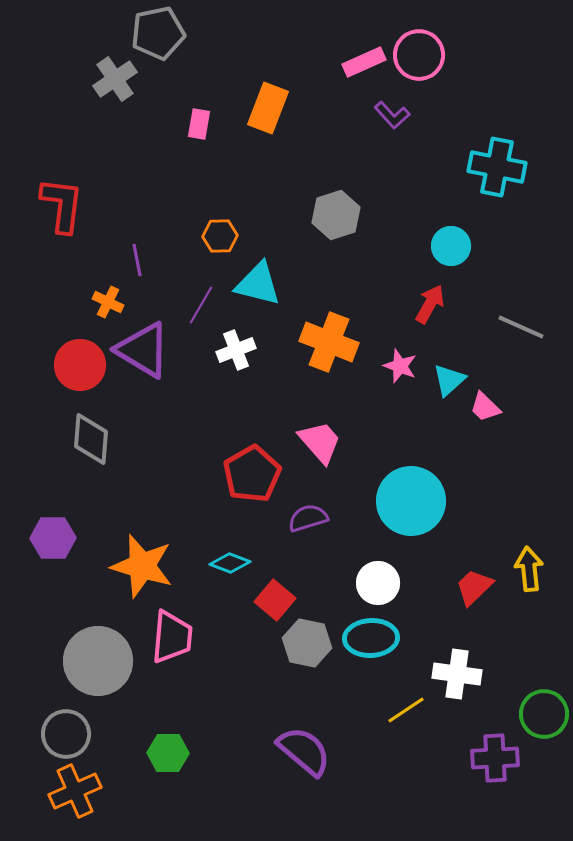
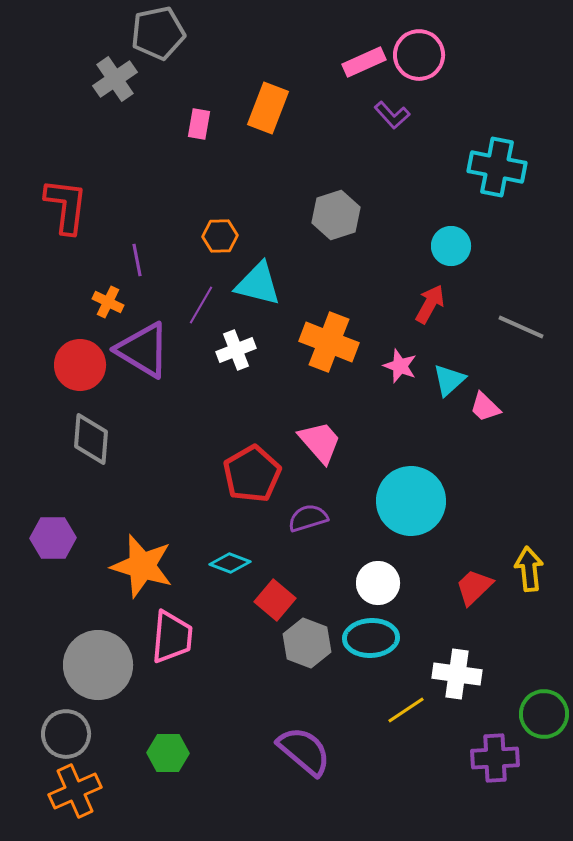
red L-shape at (62, 205): moved 4 px right, 1 px down
gray hexagon at (307, 643): rotated 9 degrees clockwise
gray circle at (98, 661): moved 4 px down
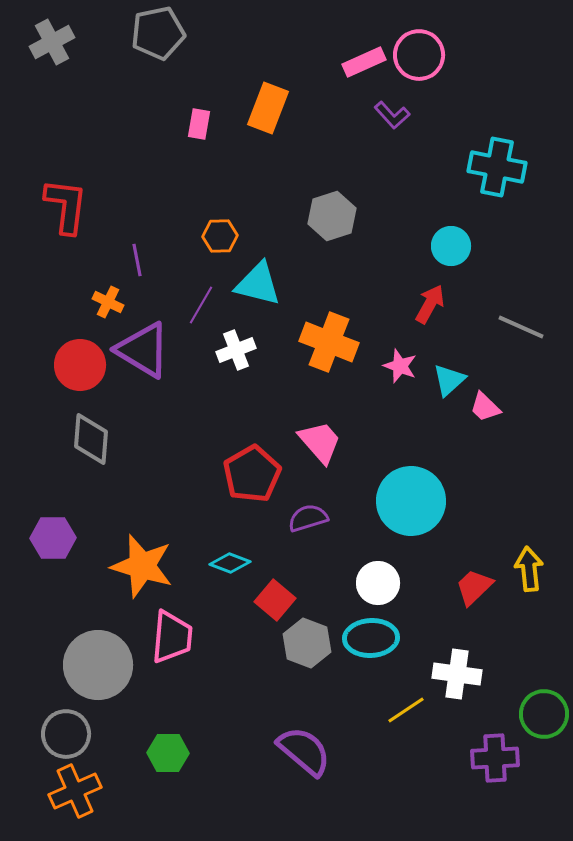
gray cross at (115, 79): moved 63 px left, 37 px up; rotated 6 degrees clockwise
gray hexagon at (336, 215): moved 4 px left, 1 px down
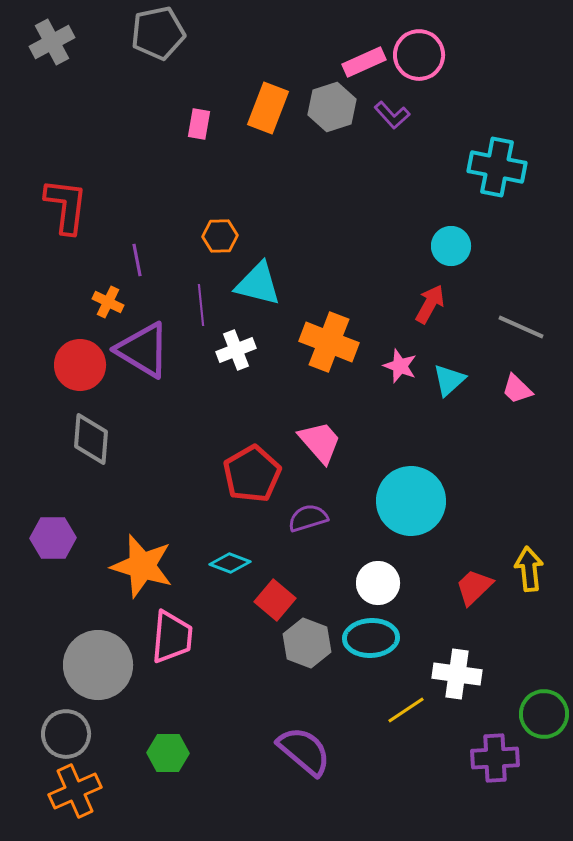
gray hexagon at (332, 216): moved 109 px up
purple line at (201, 305): rotated 36 degrees counterclockwise
pink trapezoid at (485, 407): moved 32 px right, 18 px up
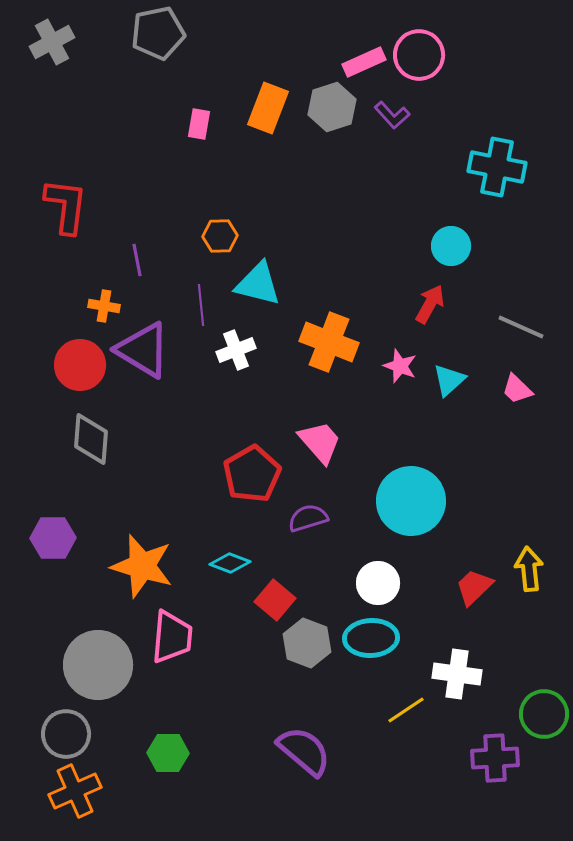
orange cross at (108, 302): moved 4 px left, 4 px down; rotated 16 degrees counterclockwise
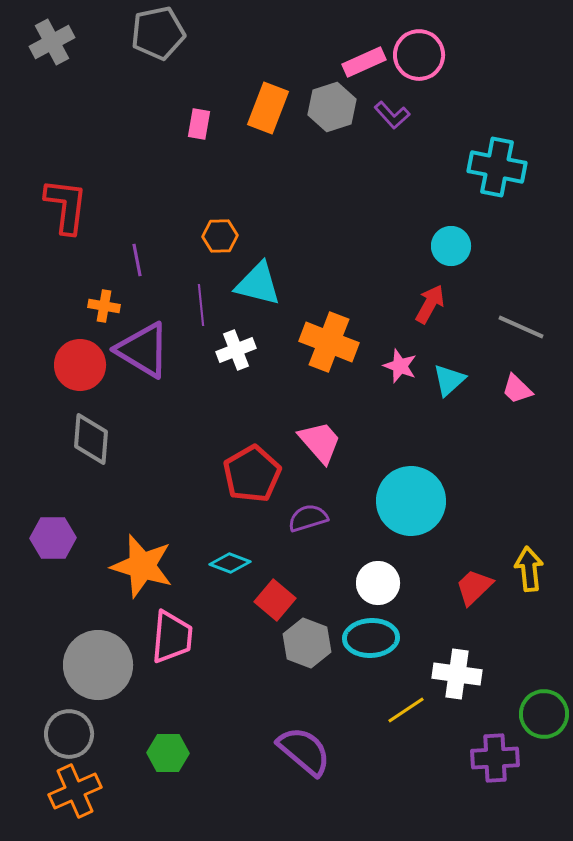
gray circle at (66, 734): moved 3 px right
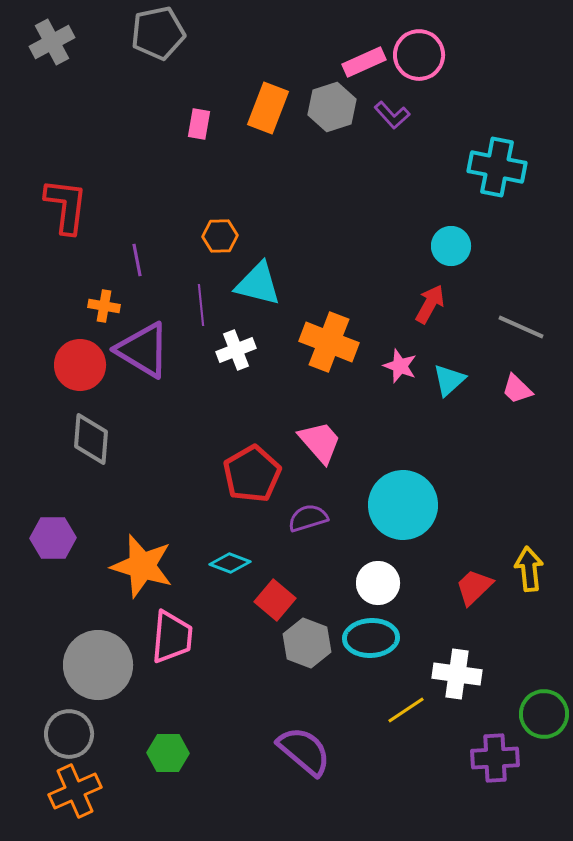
cyan circle at (411, 501): moved 8 px left, 4 px down
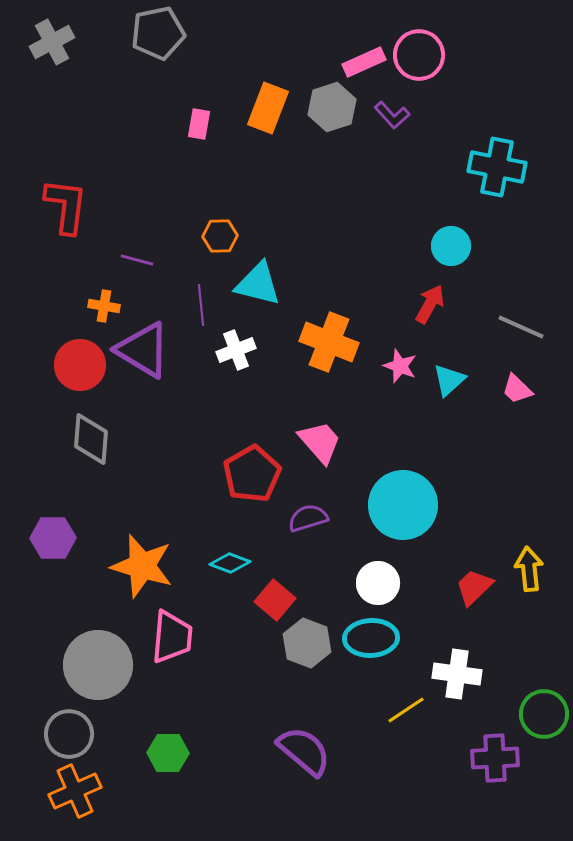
purple line at (137, 260): rotated 64 degrees counterclockwise
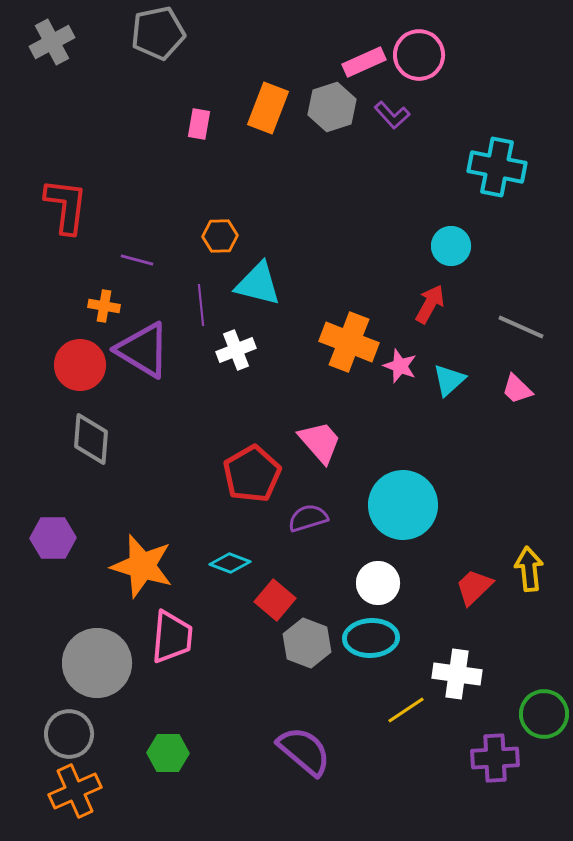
orange cross at (329, 342): moved 20 px right
gray circle at (98, 665): moved 1 px left, 2 px up
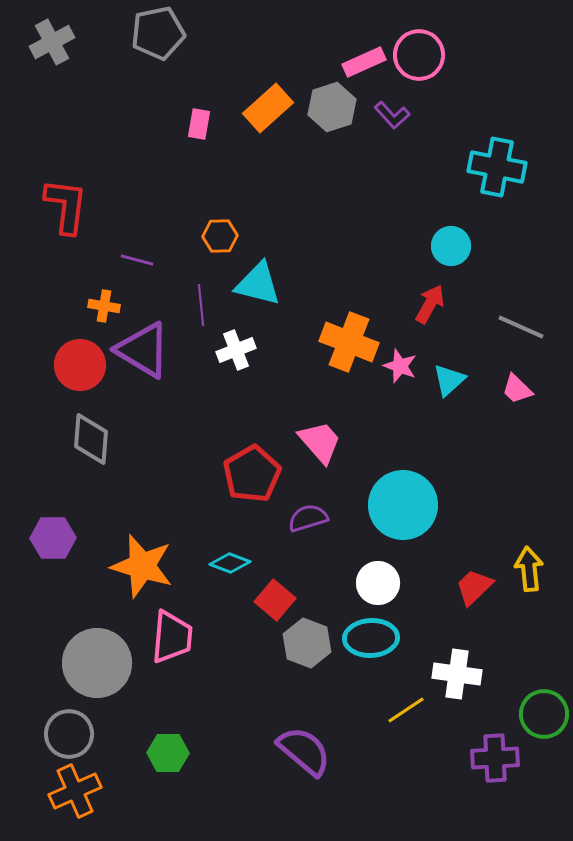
orange rectangle at (268, 108): rotated 27 degrees clockwise
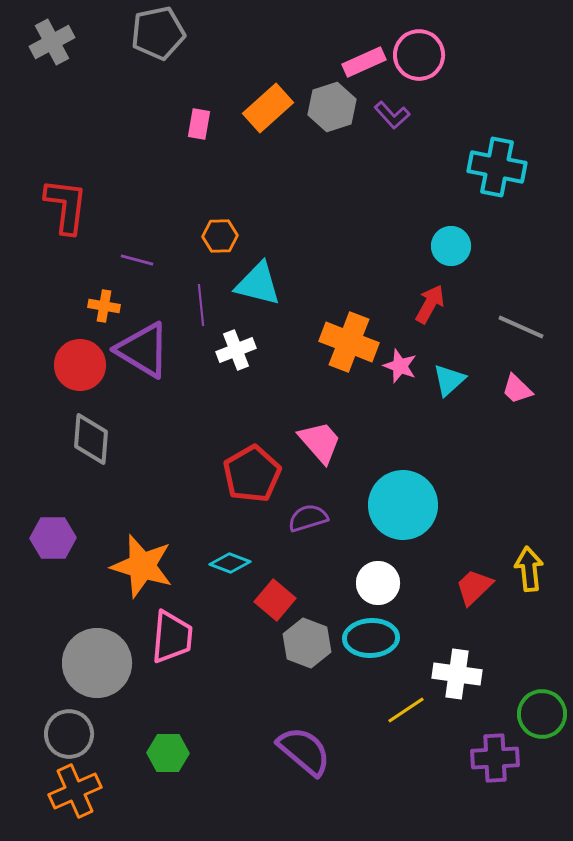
green circle at (544, 714): moved 2 px left
